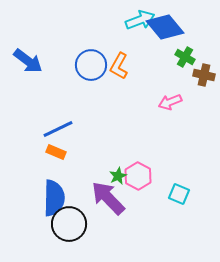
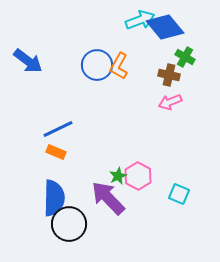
blue circle: moved 6 px right
brown cross: moved 35 px left
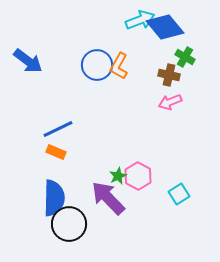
cyan square: rotated 35 degrees clockwise
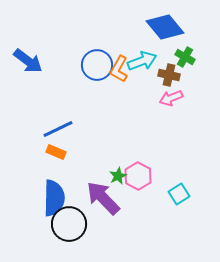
cyan arrow: moved 2 px right, 41 px down
orange L-shape: moved 3 px down
pink arrow: moved 1 px right, 4 px up
purple arrow: moved 5 px left
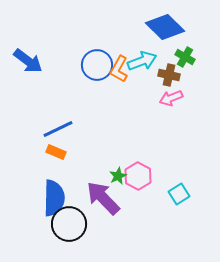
blue diamond: rotated 6 degrees counterclockwise
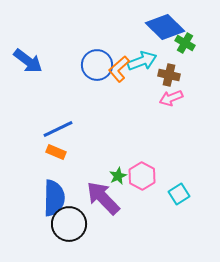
green cross: moved 14 px up
orange L-shape: rotated 20 degrees clockwise
pink hexagon: moved 4 px right
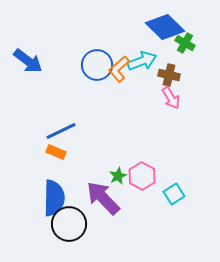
pink arrow: rotated 100 degrees counterclockwise
blue line: moved 3 px right, 2 px down
cyan square: moved 5 px left
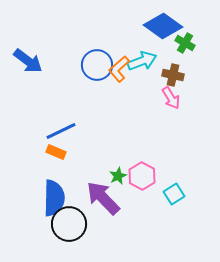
blue diamond: moved 2 px left, 1 px up; rotated 9 degrees counterclockwise
brown cross: moved 4 px right
